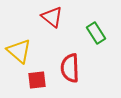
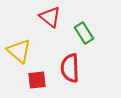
red triangle: moved 2 px left
green rectangle: moved 12 px left
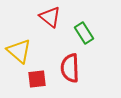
red square: moved 1 px up
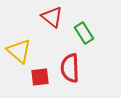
red triangle: moved 2 px right
red square: moved 3 px right, 2 px up
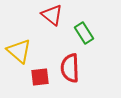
red triangle: moved 2 px up
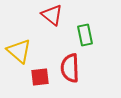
green rectangle: moved 1 px right, 2 px down; rotated 20 degrees clockwise
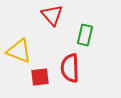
red triangle: rotated 10 degrees clockwise
green rectangle: rotated 25 degrees clockwise
yellow triangle: rotated 20 degrees counterclockwise
